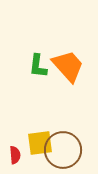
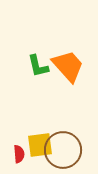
green L-shape: rotated 20 degrees counterclockwise
yellow square: moved 2 px down
red semicircle: moved 4 px right, 1 px up
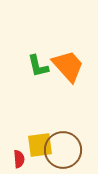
red semicircle: moved 5 px down
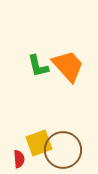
yellow square: moved 1 px left, 2 px up; rotated 12 degrees counterclockwise
